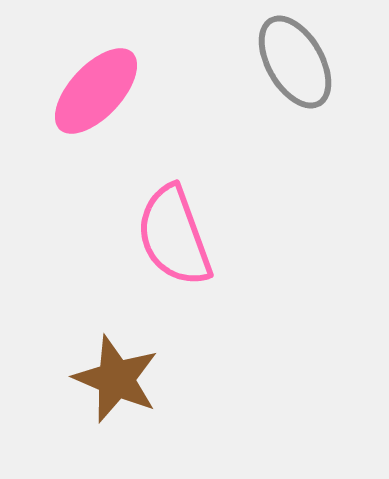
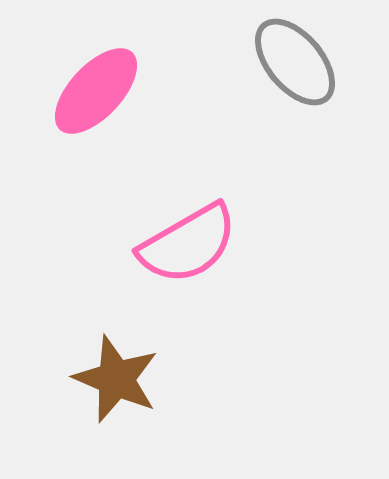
gray ellipse: rotated 10 degrees counterclockwise
pink semicircle: moved 14 px right, 8 px down; rotated 100 degrees counterclockwise
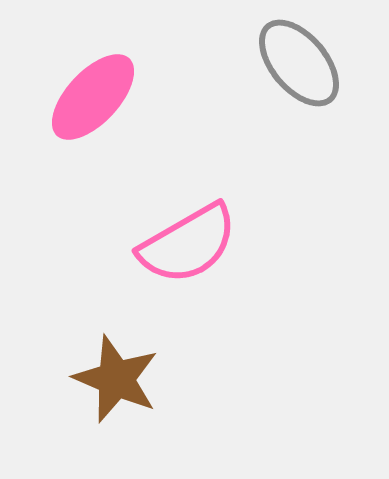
gray ellipse: moved 4 px right, 1 px down
pink ellipse: moved 3 px left, 6 px down
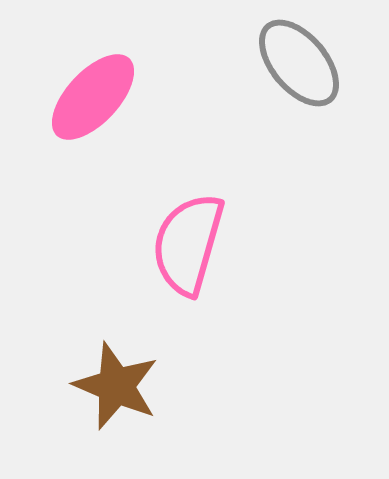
pink semicircle: rotated 136 degrees clockwise
brown star: moved 7 px down
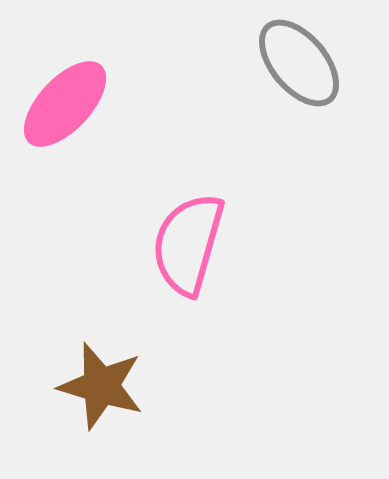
pink ellipse: moved 28 px left, 7 px down
brown star: moved 15 px left; rotated 6 degrees counterclockwise
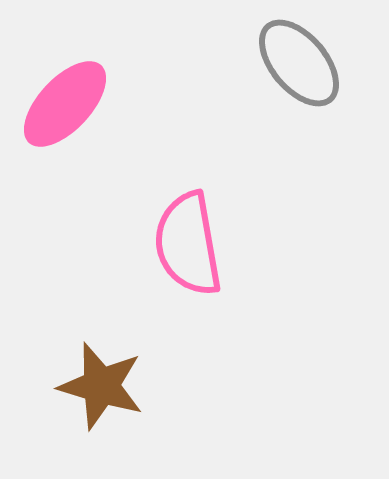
pink semicircle: rotated 26 degrees counterclockwise
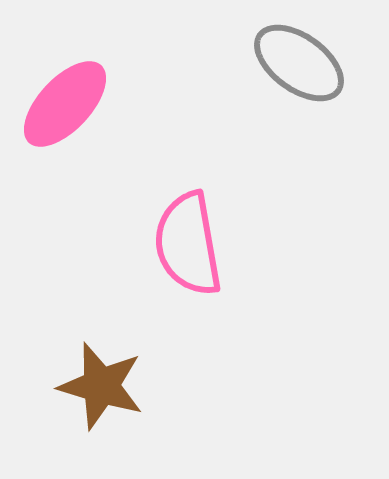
gray ellipse: rotated 14 degrees counterclockwise
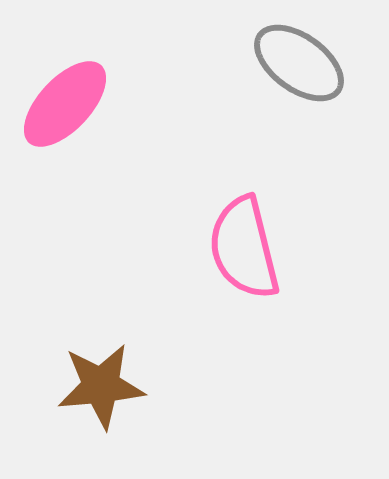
pink semicircle: moved 56 px right, 4 px down; rotated 4 degrees counterclockwise
brown star: rotated 22 degrees counterclockwise
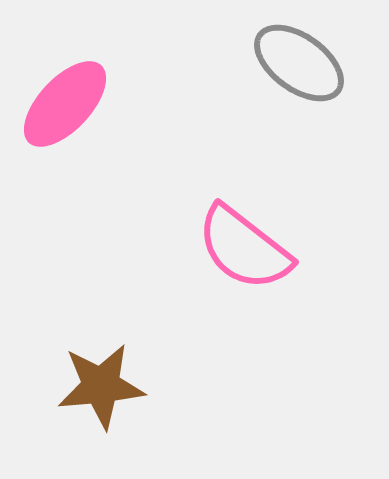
pink semicircle: rotated 38 degrees counterclockwise
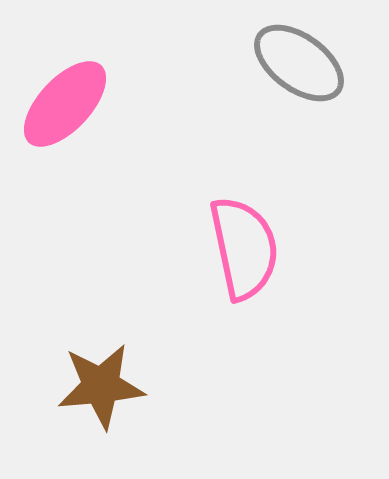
pink semicircle: rotated 140 degrees counterclockwise
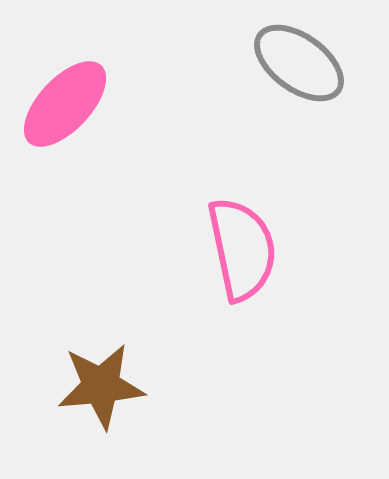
pink semicircle: moved 2 px left, 1 px down
